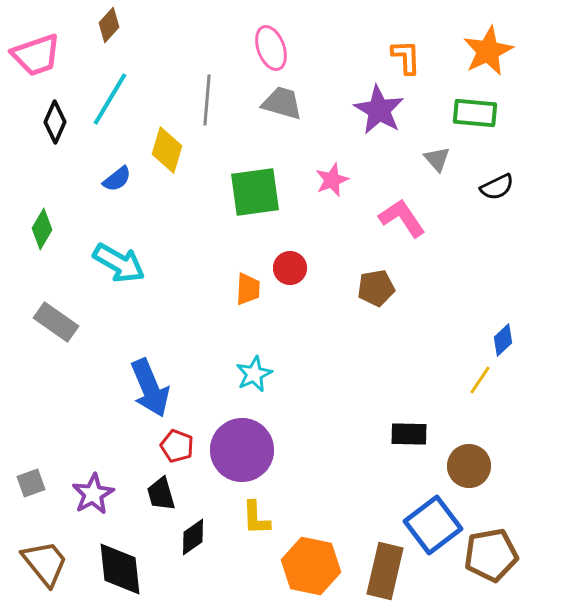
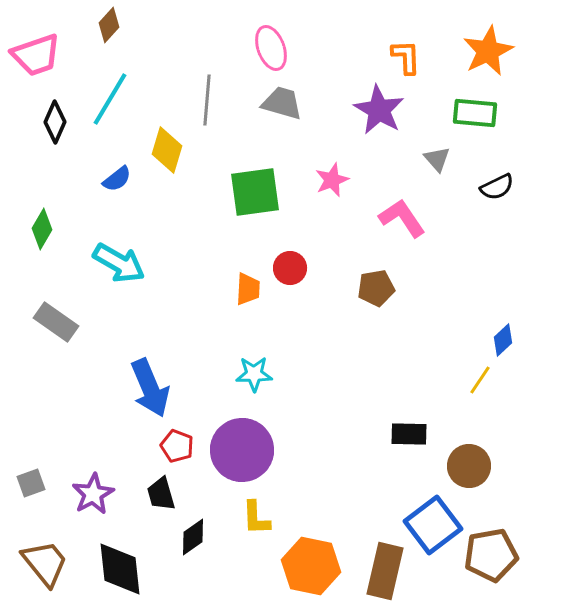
cyan star at (254, 374): rotated 24 degrees clockwise
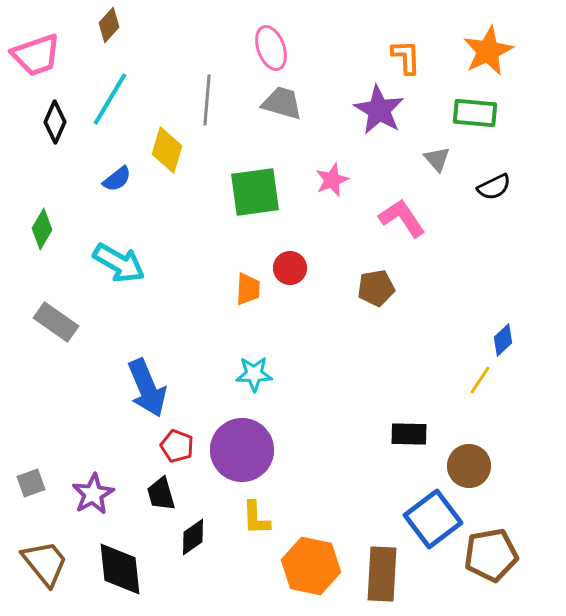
black semicircle at (497, 187): moved 3 px left
blue arrow at (150, 388): moved 3 px left
blue square at (433, 525): moved 6 px up
brown rectangle at (385, 571): moved 3 px left, 3 px down; rotated 10 degrees counterclockwise
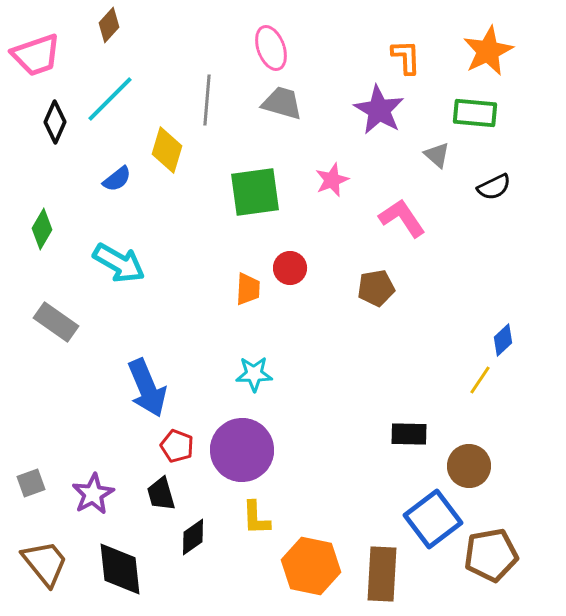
cyan line at (110, 99): rotated 14 degrees clockwise
gray triangle at (437, 159): moved 4 px up; rotated 8 degrees counterclockwise
